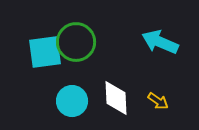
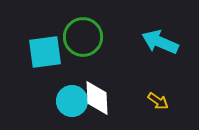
green circle: moved 7 px right, 5 px up
white diamond: moved 19 px left
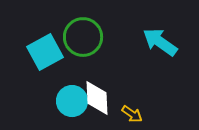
cyan arrow: rotated 12 degrees clockwise
cyan square: rotated 21 degrees counterclockwise
yellow arrow: moved 26 px left, 13 px down
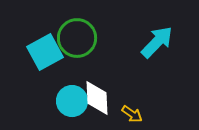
green circle: moved 6 px left, 1 px down
cyan arrow: moved 3 px left; rotated 99 degrees clockwise
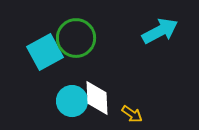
green circle: moved 1 px left
cyan arrow: moved 3 px right, 11 px up; rotated 18 degrees clockwise
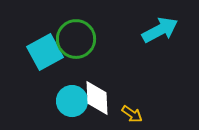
cyan arrow: moved 1 px up
green circle: moved 1 px down
